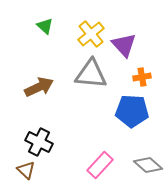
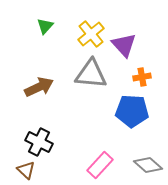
green triangle: rotated 30 degrees clockwise
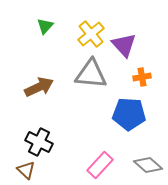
blue pentagon: moved 3 px left, 3 px down
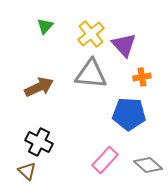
pink rectangle: moved 5 px right, 5 px up
brown triangle: moved 1 px right, 1 px down
